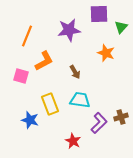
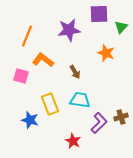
orange L-shape: moved 1 px left, 1 px up; rotated 115 degrees counterclockwise
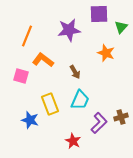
cyan trapezoid: rotated 105 degrees clockwise
